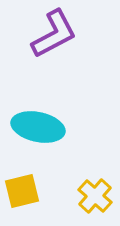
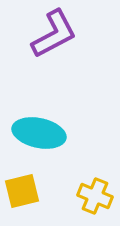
cyan ellipse: moved 1 px right, 6 px down
yellow cross: rotated 20 degrees counterclockwise
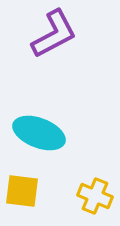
cyan ellipse: rotated 9 degrees clockwise
yellow square: rotated 21 degrees clockwise
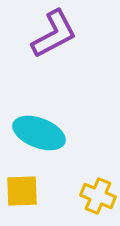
yellow square: rotated 9 degrees counterclockwise
yellow cross: moved 3 px right
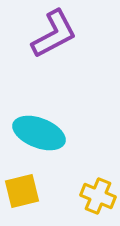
yellow square: rotated 12 degrees counterclockwise
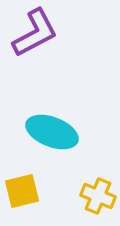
purple L-shape: moved 19 px left, 1 px up
cyan ellipse: moved 13 px right, 1 px up
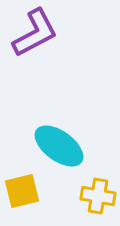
cyan ellipse: moved 7 px right, 14 px down; rotated 15 degrees clockwise
yellow cross: rotated 12 degrees counterclockwise
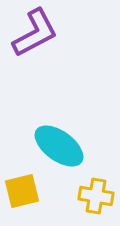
yellow cross: moved 2 px left
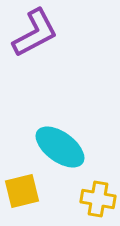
cyan ellipse: moved 1 px right, 1 px down
yellow cross: moved 2 px right, 3 px down
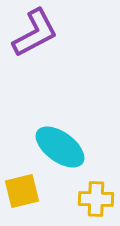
yellow cross: moved 2 px left; rotated 8 degrees counterclockwise
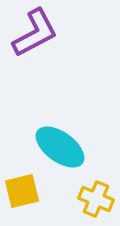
yellow cross: rotated 20 degrees clockwise
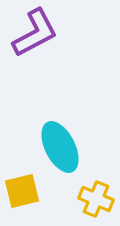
cyan ellipse: rotated 27 degrees clockwise
